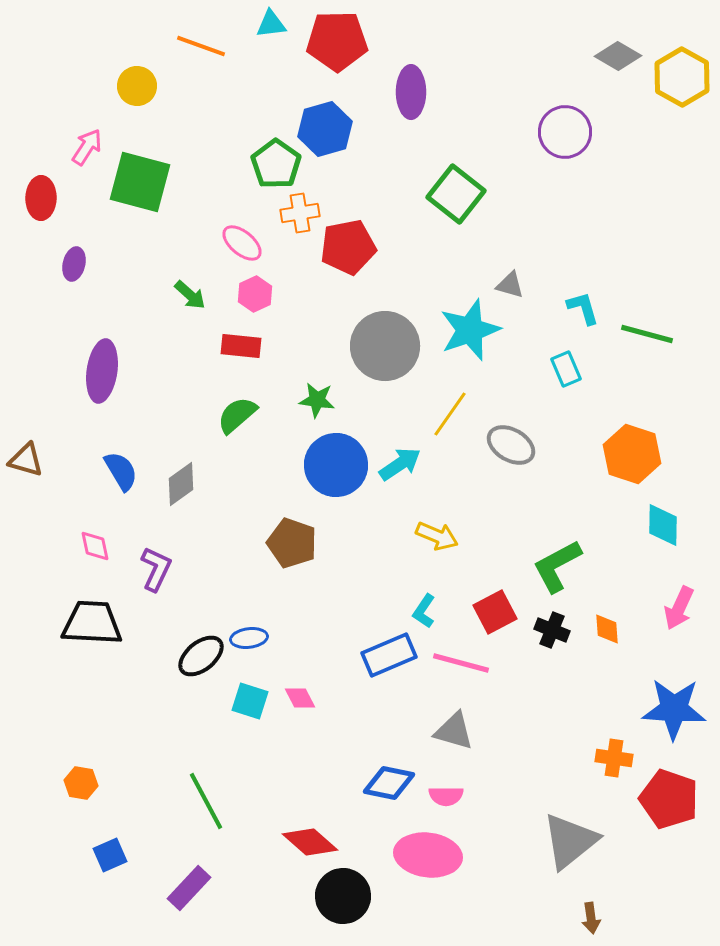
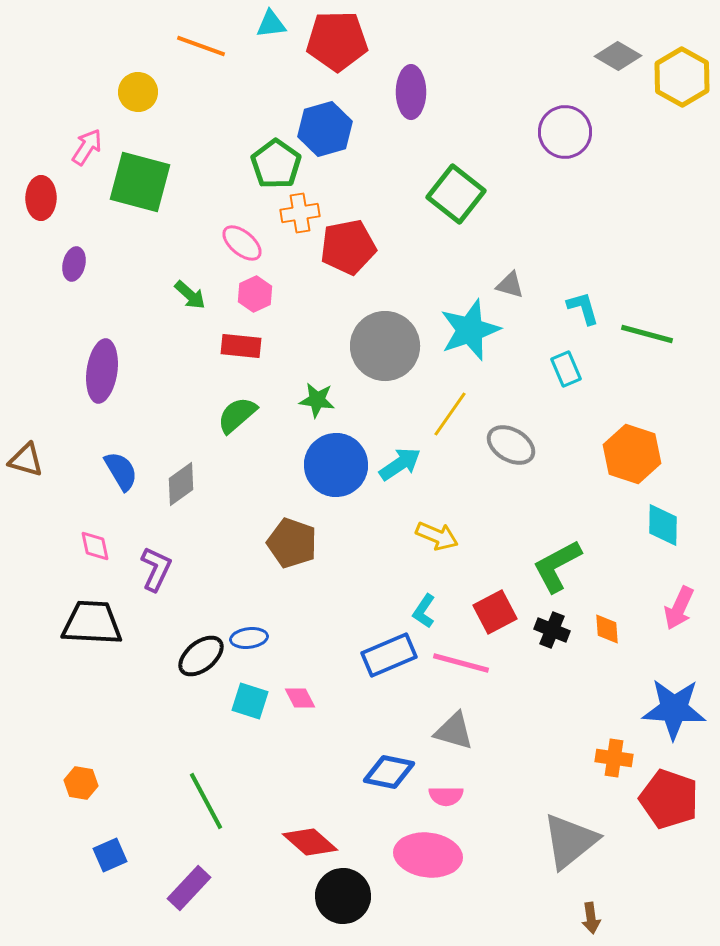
yellow circle at (137, 86): moved 1 px right, 6 px down
blue diamond at (389, 783): moved 11 px up
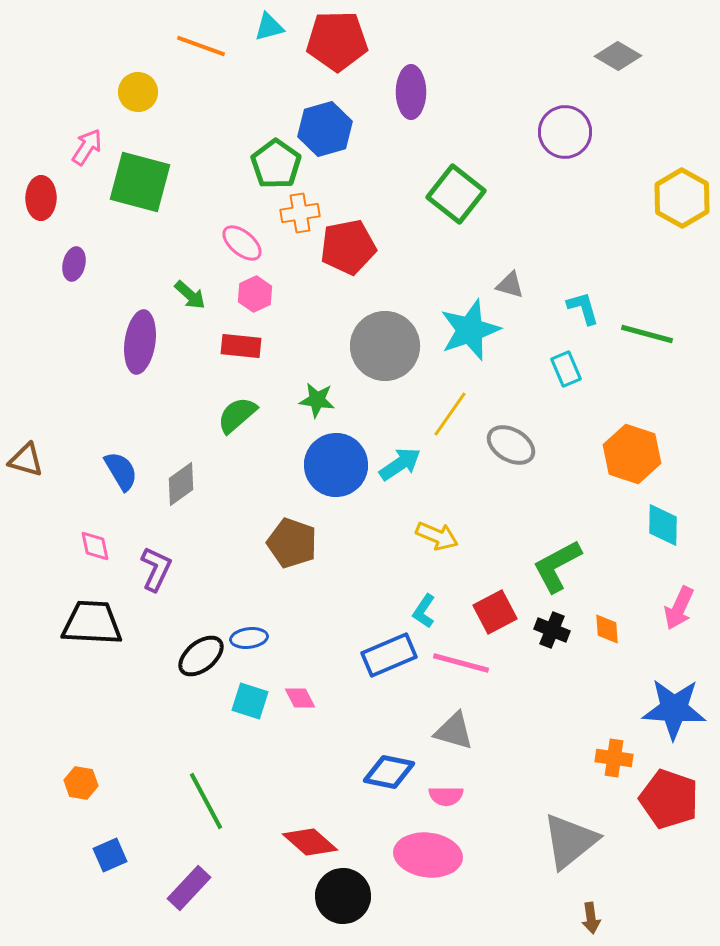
cyan triangle at (271, 24): moved 2 px left, 3 px down; rotated 8 degrees counterclockwise
yellow hexagon at (682, 77): moved 121 px down
purple ellipse at (102, 371): moved 38 px right, 29 px up
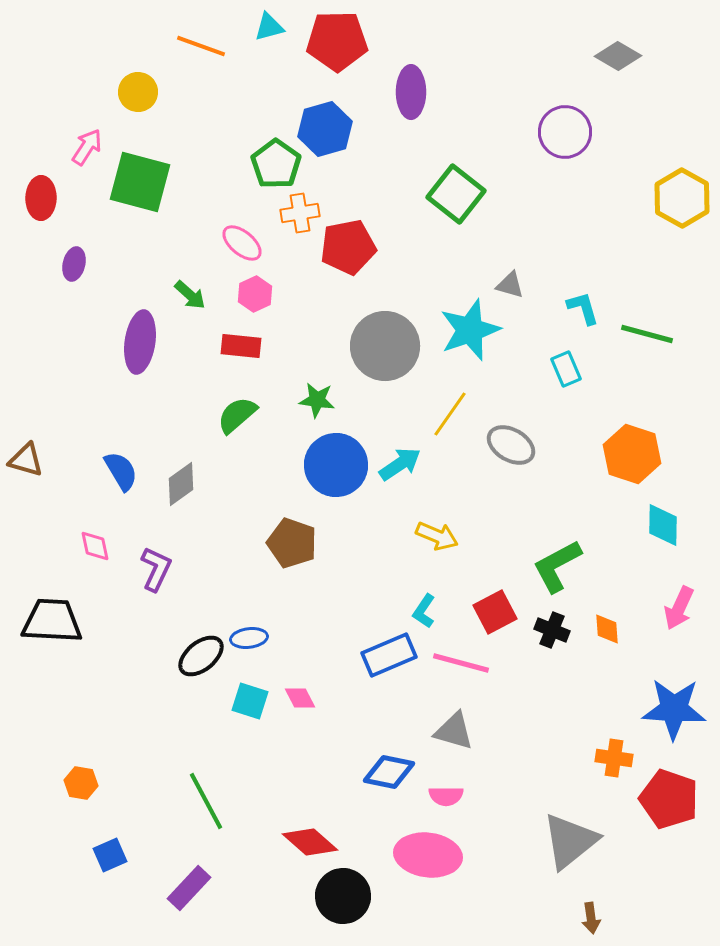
black trapezoid at (92, 623): moved 40 px left, 2 px up
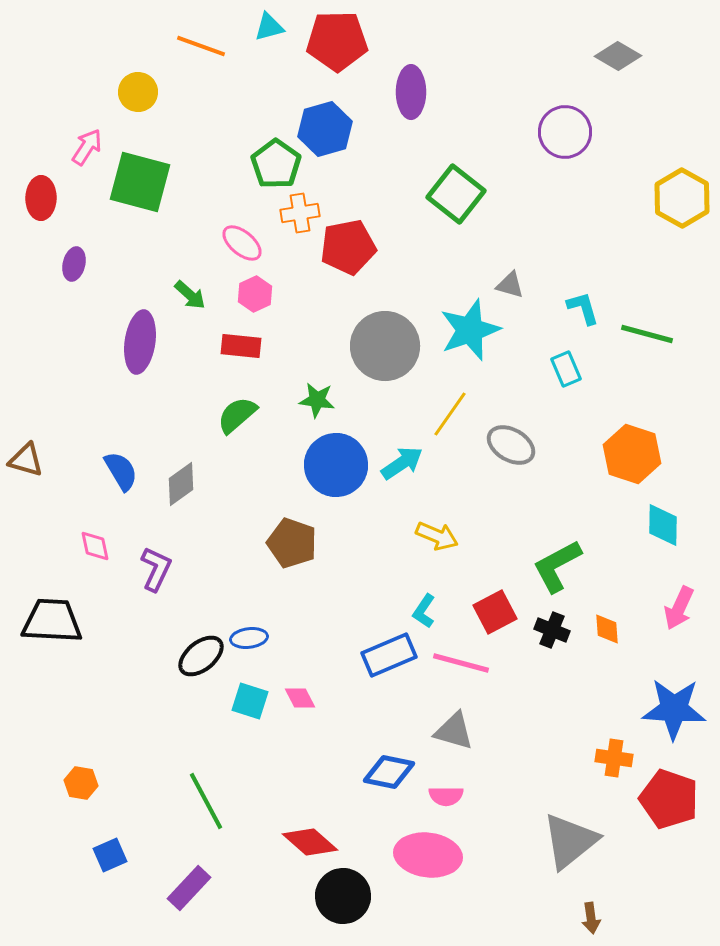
cyan arrow at (400, 464): moved 2 px right, 1 px up
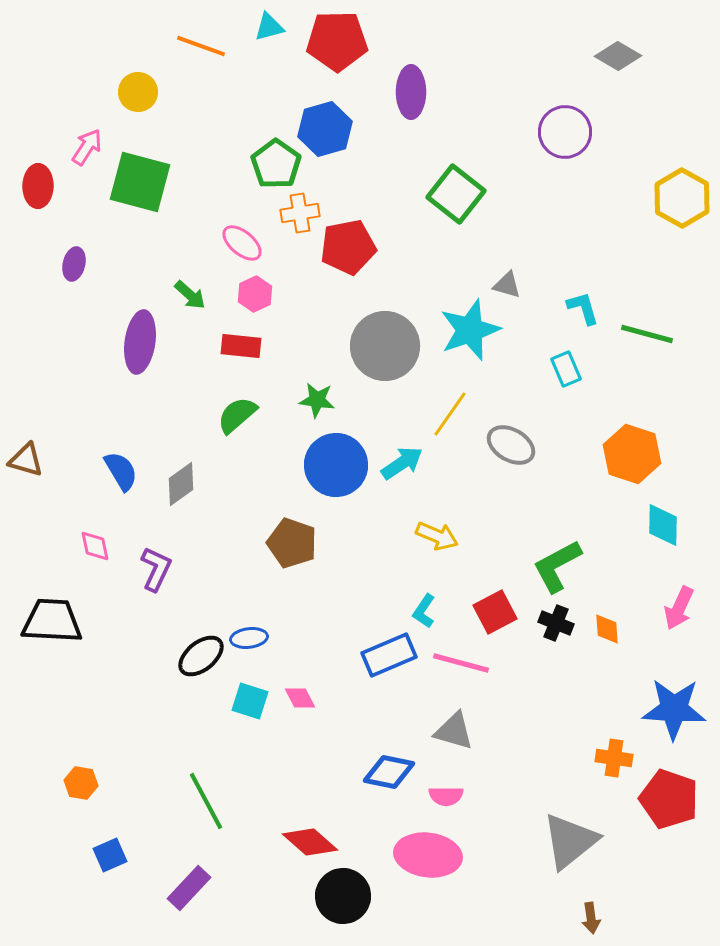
red ellipse at (41, 198): moved 3 px left, 12 px up
gray triangle at (510, 285): moved 3 px left
black cross at (552, 630): moved 4 px right, 7 px up
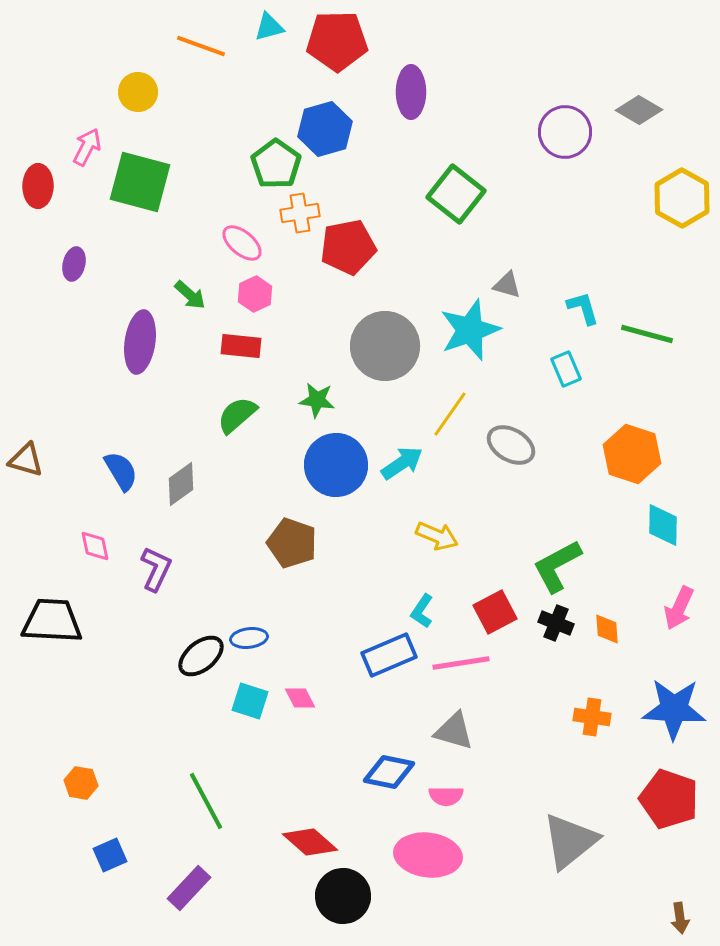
gray diamond at (618, 56): moved 21 px right, 54 px down
pink arrow at (87, 147): rotated 6 degrees counterclockwise
cyan L-shape at (424, 611): moved 2 px left
pink line at (461, 663): rotated 24 degrees counterclockwise
orange cross at (614, 758): moved 22 px left, 41 px up
brown arrow at (591, 918): moved 89 px right
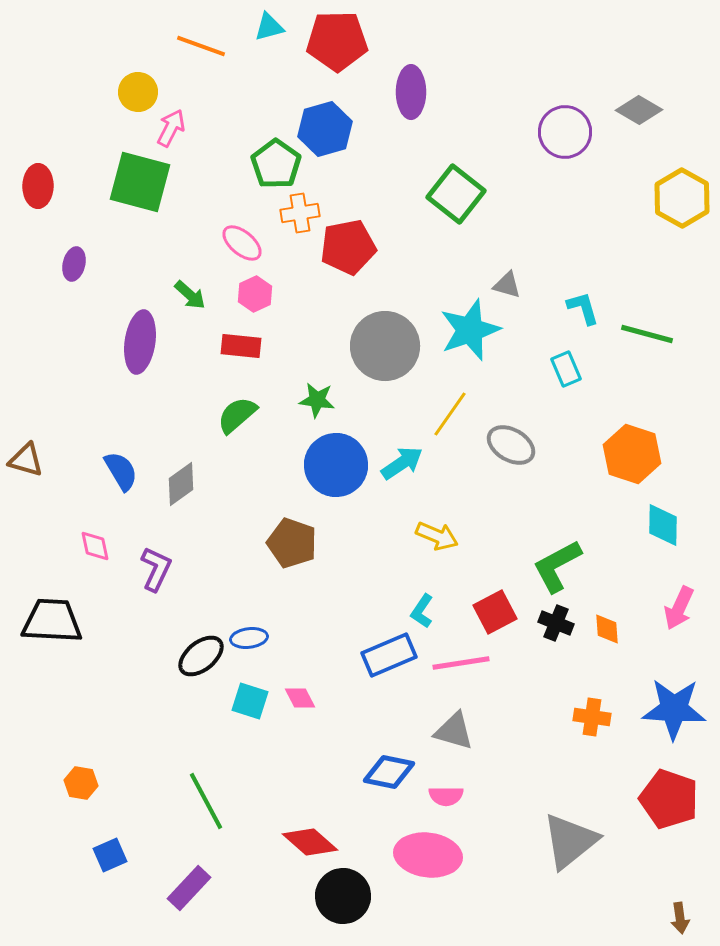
pink arrow at (87, 147): moved 84 px right, 19 px up
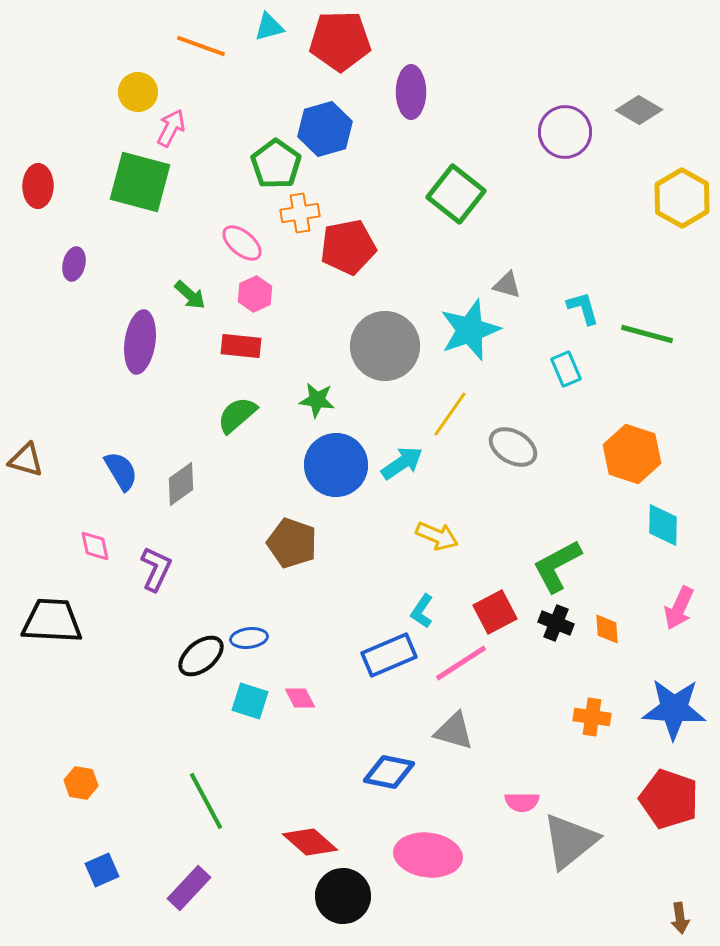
red pentagon at (337, 41): moved 3 px right
gray ellipse at (511, 445): moved 2 px right, 2 px down
pink line at (461, 663): rotated 24 degrees counterclockwise
pink semicircle at (446, 796): moved 76 px right, 6 px down
blue square at (110, 855): moved 8 px left, 15 px down
